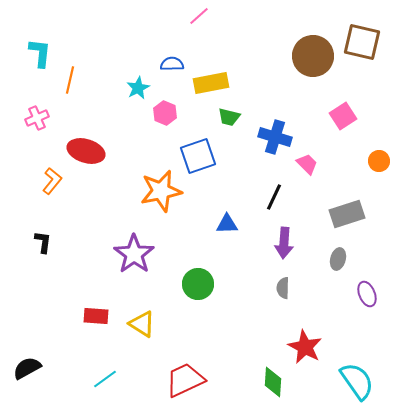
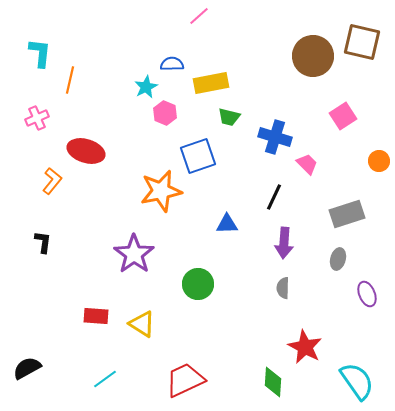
cyan star: moved 8 px right, 1 px up
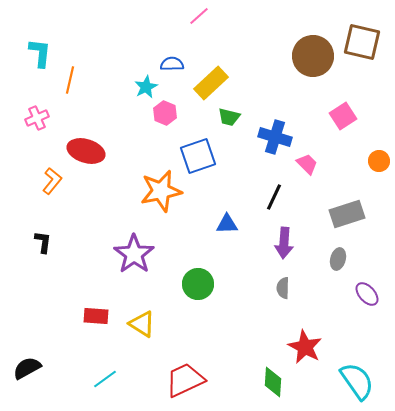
yellow rectangle: rotated 32 degrees counterclockwise
purple ellipse: rotated 20 degrees counterclockwise
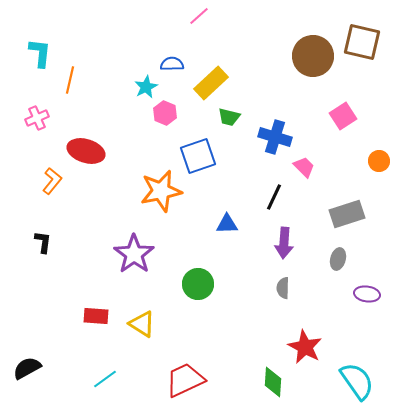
pink trapezoid: moved 3 px left, 3 px down
purple ellipse: rotated 40 degrees counterclockwise
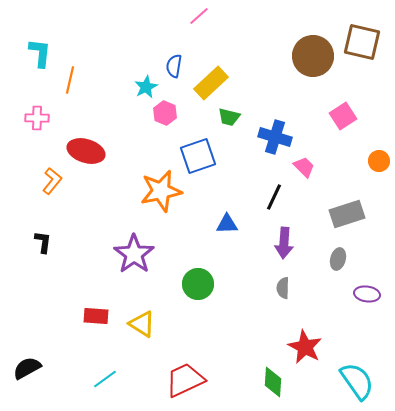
blue semicircle: moved 2 px right, 2 px down; rotated 80 degrees counterclockwise
pink cross: rotated 25 degrees clockwise
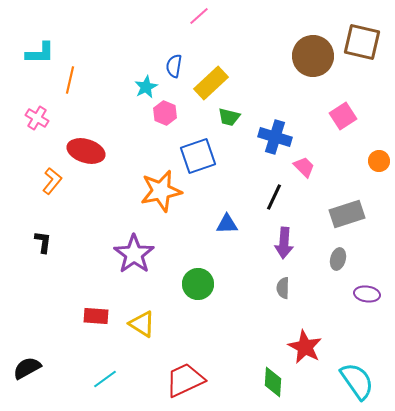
cyan L-shape: rotated 84 degrees clockwise
pink cross: rotated 30 degrees clockwise
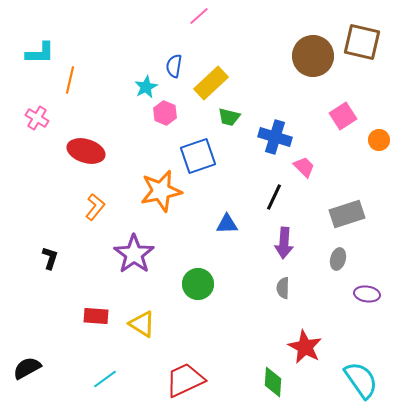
orange circle: moved 21 px up
orange L-shape: moved 43 px right, 26 px down
black L-shape: moved 7 px right, 16 px down; rotated 10 degrees clockwise
cyan semicircle: moved 4 px right, 1 px up
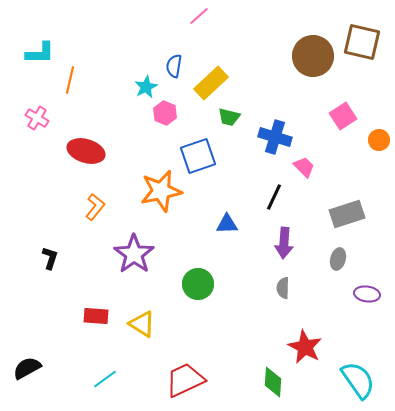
cyan semicircle: moved 3 px left
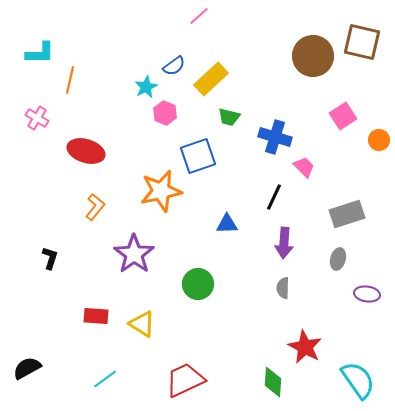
blue semicircle: rotated 135 degrees counterclockwise
yellow rectangle: moved 4 px up
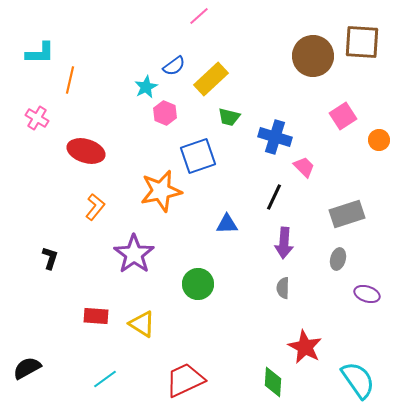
brown square: rotated 9 degrees counterclockwise
purple ellipse: rotated 10 degrees clockwise
